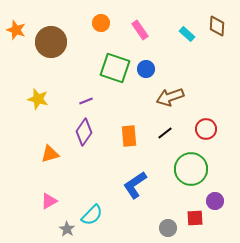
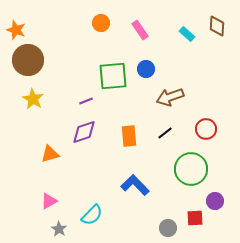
brown circle: moved 23 px left, 18 px down
green square: moved 2 px left, 8 px down; rotated 24 degrees counterclockwise
yellow star: moved 5 px left; rotated 15 degrees clockwise
purple diamond: rotated 36 degrees clockwise
blue L-shape: rotated 80 degrees clockwise
gray star: moved 8 px left
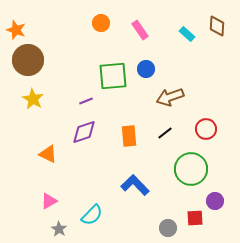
orange triangle: moved 2 px left; rotated 42 degrees clockwise
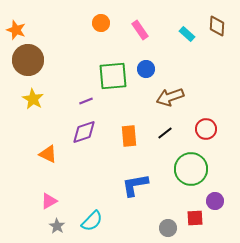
blue L-shape: rotated 56 degrees counterclockwise
cyan semicircle: moved 6 px down
gray star: moved 2 px left, 3 px up
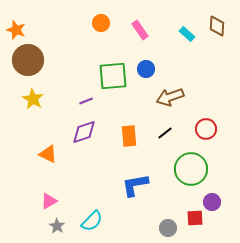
purple circle: moved 3 px left, 1 px down
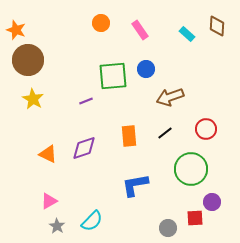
purple diamond: moved 16 px down
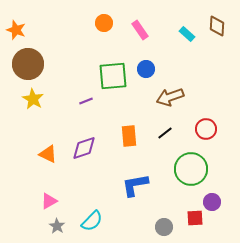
orange circle: moved 3 px right
brown circle: moved 4 px down
gray circle: moved 4 px left, 1 px up
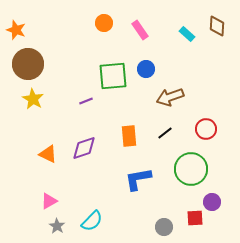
blue L-shape: moved 3 px right, 6 px up
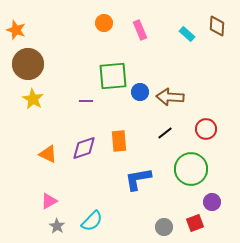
pink rectangle: rotated 12 degrees clockwise
blue circle: moved 6 px left, 23 px down
brown arrow: rotated 24 degrees clockwise
purple line: rotated 24 degrees clockwise
orange rectangle: moved 10 px left, 5 px down
red square: moved 5 px down; rotated 18 degrees counterclockwise
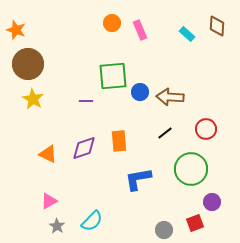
orange circle: moved 8 px right
gray circle: moved 3 px down
